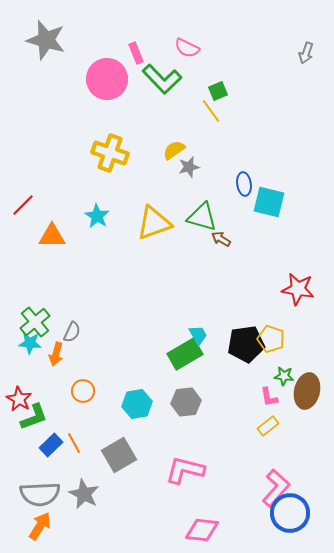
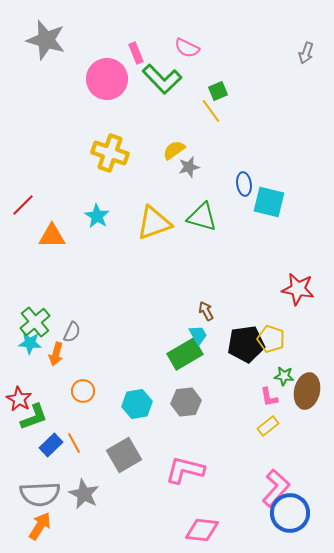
brown arrow at (221, 239): moved 15 px left, 72 px down; rotated 30 degrees clockwise
gray square at (119, 455): moved 5 px right
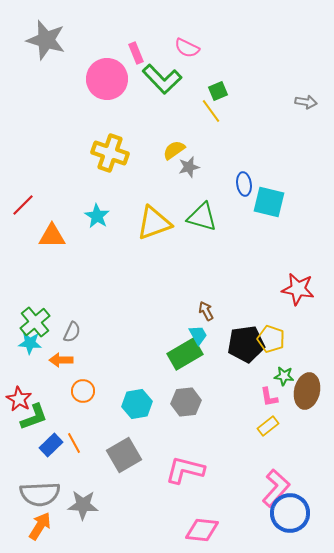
gray arrow at (306, 53): moved 49 px down; rotated 100 degrees counterclockwise
orange arrow at (56, 354): moved 5 px right, 6 px down; rotated 75 degrees clockwise
gray star at (84, 494): moved 1 px left, 11 px down; rotated 24 degrees counterclockwise
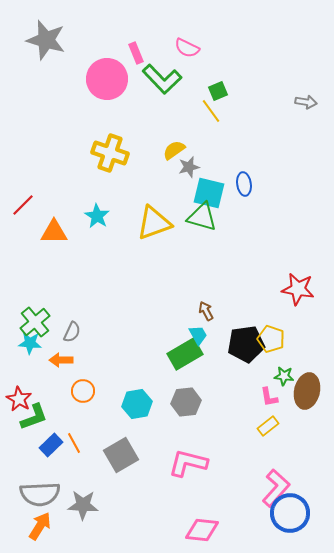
cyan square at (269, 202): moved 60 px left, 9 px up
orange triangle at (52, 236): moved 2 px right, 4 px up
gray square at (124, 455): moved 3 px left
pink L-shape at (185, 470): moved 3 px right, 7 px up
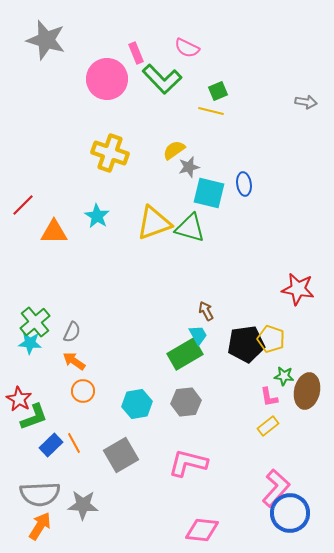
yellow line at (211, 111): rotated 40 degrees counterclockwise
green triangle at (202, 217): moved 12 px left, 11 px down
orange arrow at (61, 360): moved 13 px right, 1 px down; rotated 35 degrees clockwise
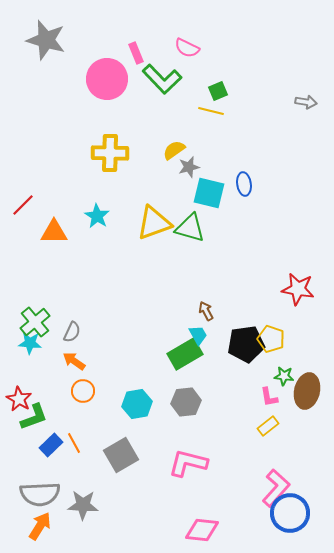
yellow cross at (110, 153): rotated 18 degrees counterclockwise
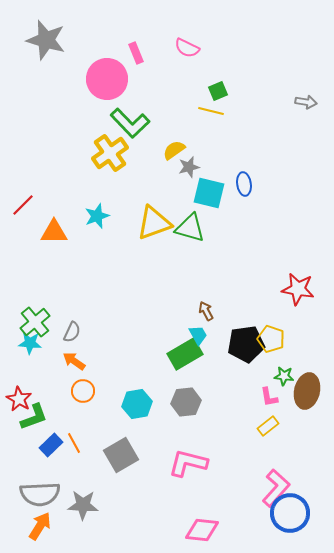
green L-shape at (162, 79): moved 32 px left, 44 px down
yellow cross at (110, 153): rotated 36 degrees counterclockwise
cyan star at (97, 216): rotated 20 degrees clockwise
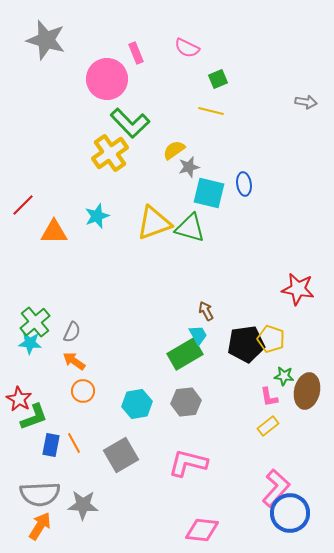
green square at (218, 91): moved 12 px up
blue rectangle at (51, 445): rotated 35 degrees counterclockwise
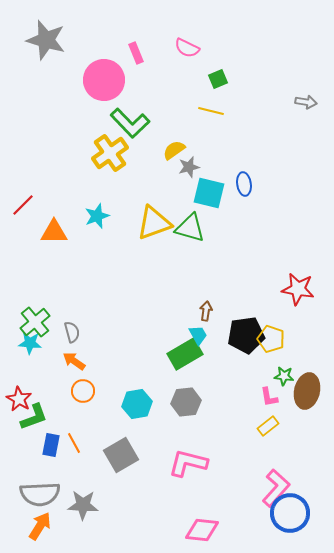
pink circle at (107, 79): moved 3 px left, 1 px down
brown arrow at (206, 311): rotated 36 degrees clockwise
gray semicircle at (72, 332): rotated 40 degrees counterclockwise
black pentagon at (246, 344): moved 9 px up
